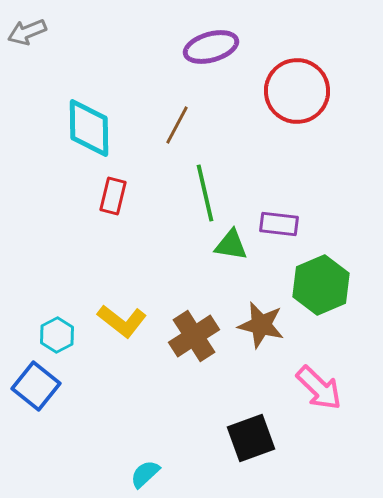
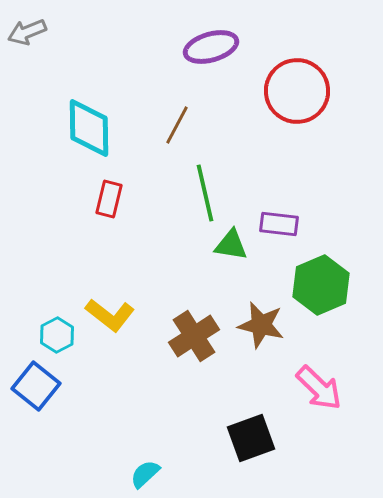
red rectangle: moved 4 px left, 3 px down
yellow L-shape: moved 12 px left, 6 px up
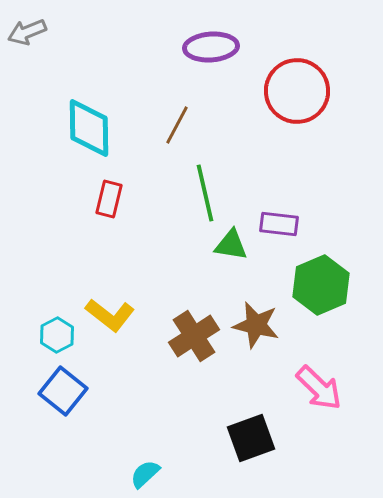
purple ellipse: rotated 12 degrees clockwise
brown star: moved 5 px left
blue square: moved 27 px right, 5 px down
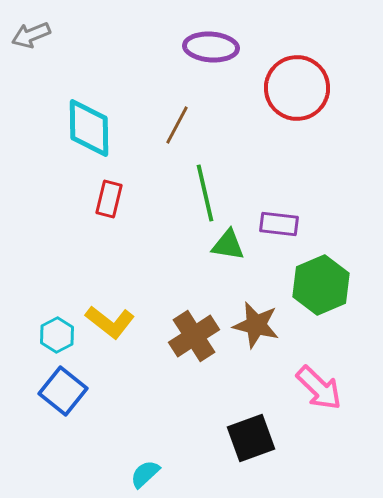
gray arrow: moved 4 px right, 3 px down
purple ellipse: rotated 8 degrees clockwise
red circle: moved 3 px up
green triangle: moved 3 px left
yellow L-shape: moved 7 px down
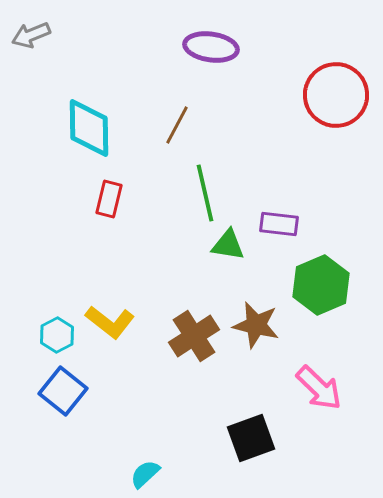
purple ellipse: rotated 4 degrees clockwise
red circle: moved 39 px right, 7 px down
